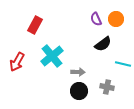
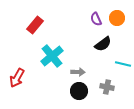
orange circle: moved 1 px right, 1 px up
red rectangle: rotated 12 degrees clockwise
red arrow: moved 16 px down
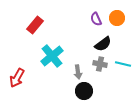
gray arrow: rotated 80 degrees clockwise
gray cross: moved 7 px left, 23 px up
black circle: moved 5 px right
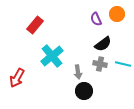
orange circle: moved 4 px up
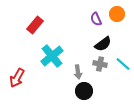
cyan line: rotated 28 degrees clockwise
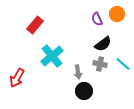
purple semicircle: moved 1 px right
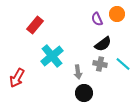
black circle: moved 2 px down
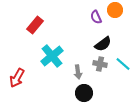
orange circle: moved 2 px left, 4 px up
purple semicircle: moved 1 px left, 2 px up
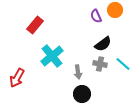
purple semicircle: moved 1 px up
black circle: moved 2 px left, 1 px down
